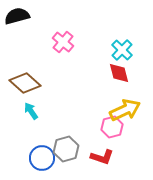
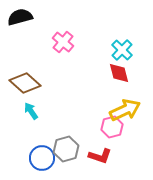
black semicircle: moved 3 px right, 1 px down
red L-shape: moved 2 px left, 1 px up
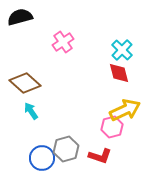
pink cross: rotated 15 degrees clockwise
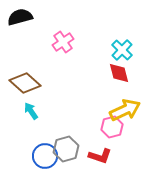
blue circle: moved 3 px right, 2 px up
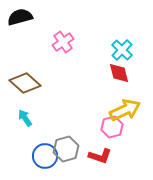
cyan arrow: moved 6 px left, 7 px down
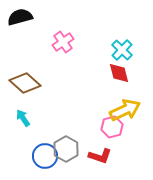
cyan arrow: moved 2 px left
gray hexagon: rotated 15 degrees counterclockwise
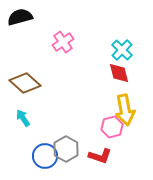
yellow arrow: rotated 104 degrees clockwise
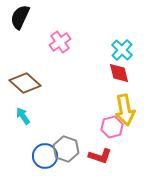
black semicircle: rotated 50 degrees counterclockwise
pink cross: moved 3 px left
cyan arrow: moved 2 px up
gray hexagon: rotated 10 degrees counterclockwise
